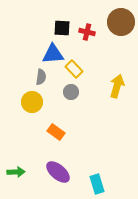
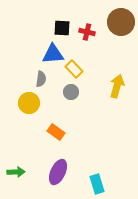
gray semicircle: moved 2 px down
yellow circle: moved 3 px left, 1 px down
purple ellipse: rotated 75 degrees clockwise
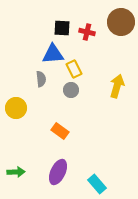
yellow rectangle: rotated 18 degrees clockwise
gray semicircle: rotated 14 degrees counterclockwise
gray circle: moved 2 px up
yellow circle: moved 13 px left, 5 px down
orange rectangle: moved 4 px right, 1 px up
cyan rectangle: rotated 24 degrees counterclockwise
